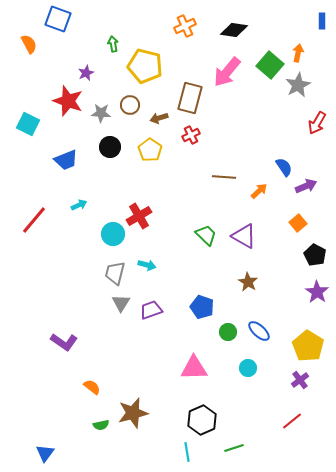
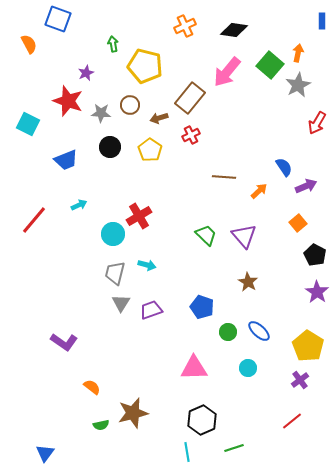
brown rectangle at (190, 98): rotated 24 degrees clockwise
purple triangle at (244, 236): rotated 20 degrees clockwise
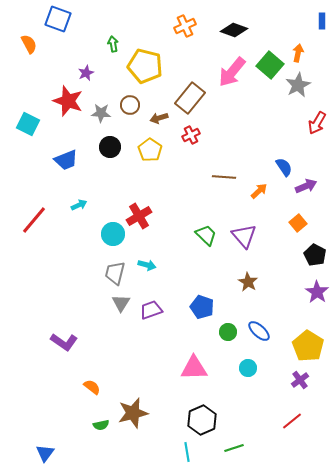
black diamond at (234, 30): rotated 12 degrees clockwise
pink arrow at (227, 72): moved 5 px right
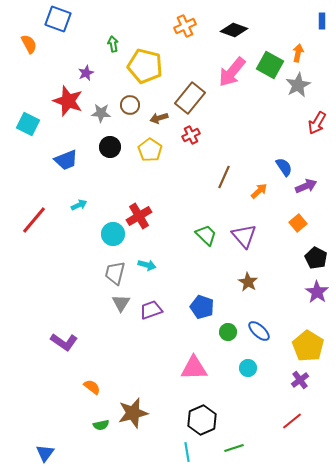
green square at (270, 65): rotated 12 degrees counterclockwise
brown line at (224, 177): rotated 70 degrees counterclockwise
black pentagon at (315, 255): moved 1 px right, 3 px down
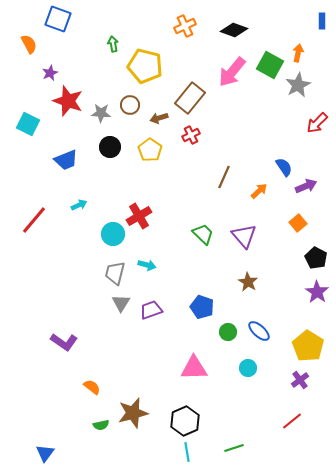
purple star at (86, 73): moved 36 px left
red arrow at (317, 123): rotated 15 degrees clockwise
green trapezoid at (206, 235): moved 3 px left, 1 px up
black hexagon at (202, 420): moved 17 px left, 1 px down
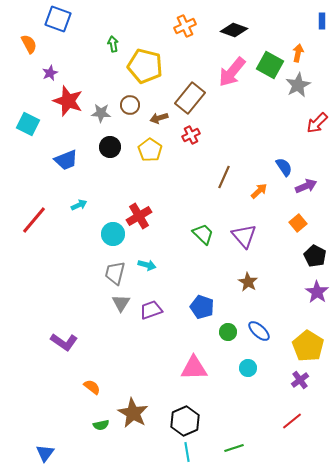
black pentagon at (316, 258): moved 1 px left, 2 px up
brown star at (133, 413): rotated 28 degrees counterclockwise
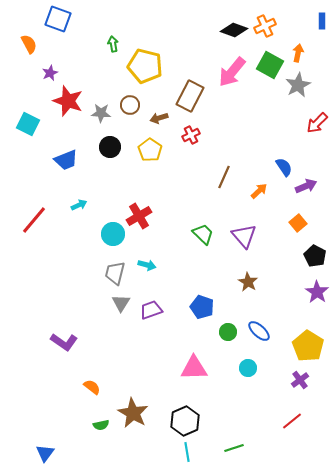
orange cross at (185, 26): moved 80 px right
brown rectangle at (190, 98): moved 2 px up; rotated 12 degrees counterclockwise
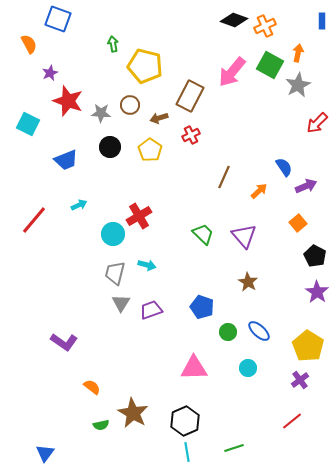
black diamond at (234, 30): moved 10 px up
